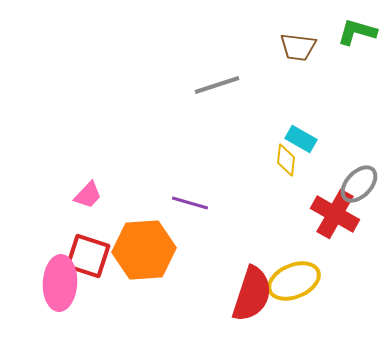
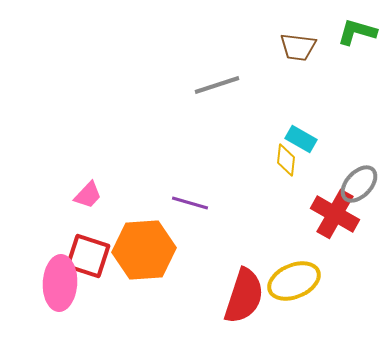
red semicircle: moved 8 px left, 2 px down
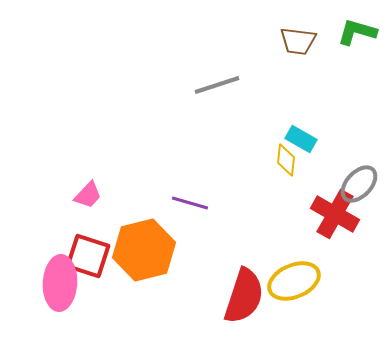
brown trapezoid: moved 6 px up
orange hexagon: rotated 10 degrees counterclockwise
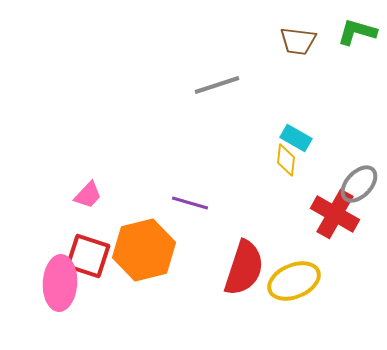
cyan rectangle: moved 5 px left, 1 px up
red semicircle: moved 28 px up
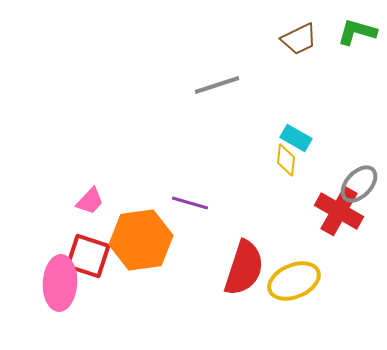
brown trapezoid: moved 1 px right, 2 px up; rotated 33 degrees counterclockwise
pink trapezoid: moved 2 px right, 6 px down
red cross: moved 4 px right, 3 px up
orange hexagon: moved 3 px left, 10 px up; rotated 6 degrees clockwise
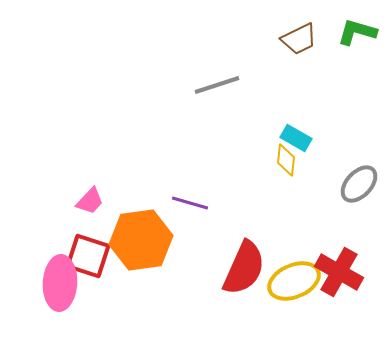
red cross: moved 61 px down
red semicircle: rotated 6 degrees clockwise
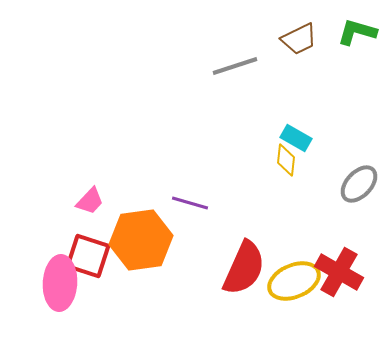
gray line: moved 18 px right, 19 px up
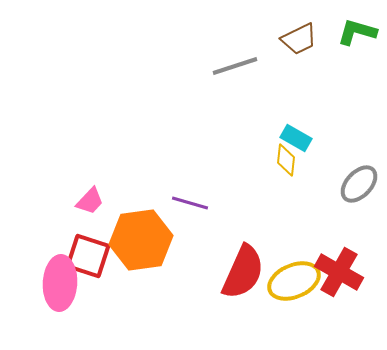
red semicircle: moved 1 px left, 4 px down
